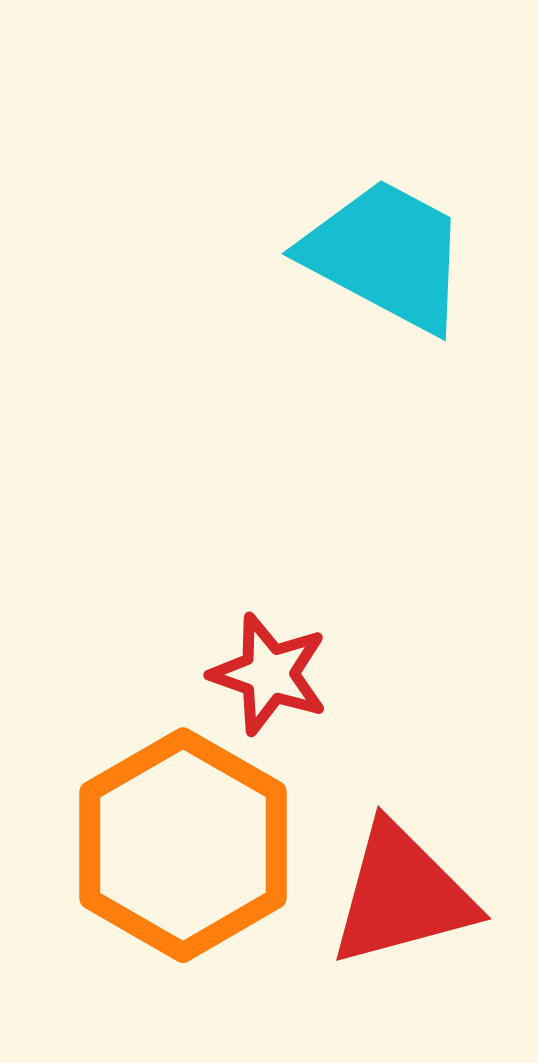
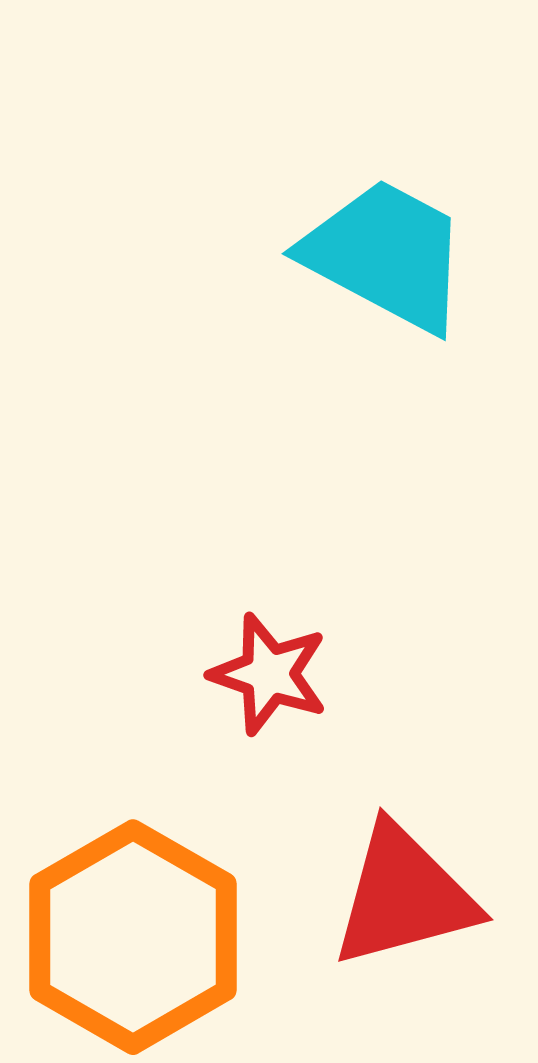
orange hexagon: moved 50 px left, 92 px down
red triangle: moved 2 px right, 1 px down
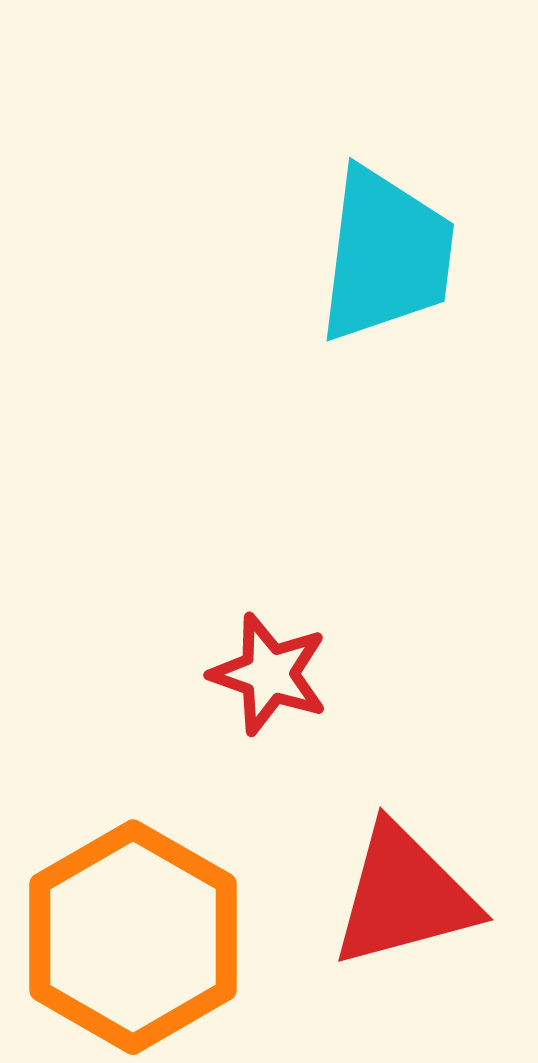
cyan trapezoid: rotated 69 degrees clockwise
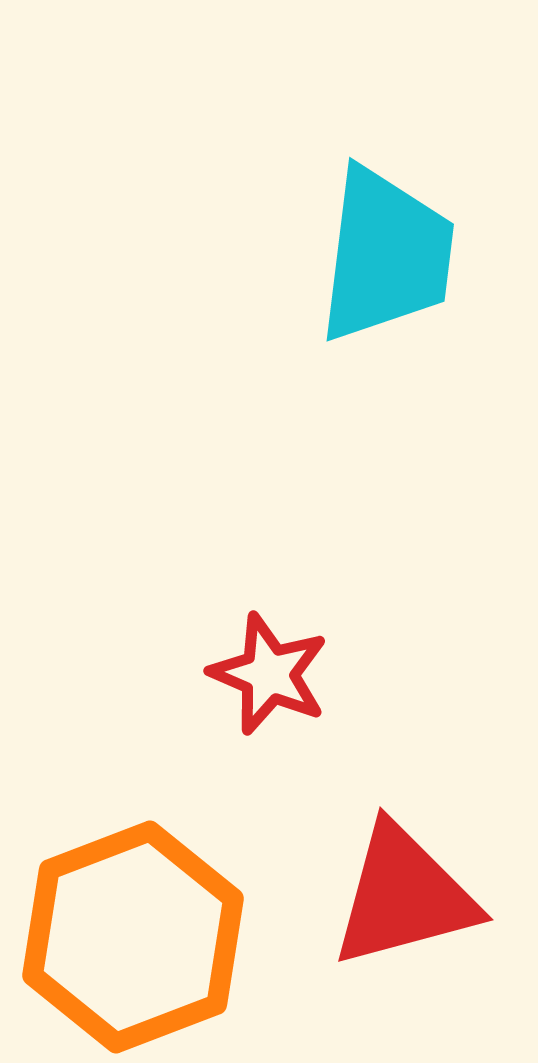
red star: rotated 4 degrees clockwise
orange hexagon: rotated 9 degrees clockwise
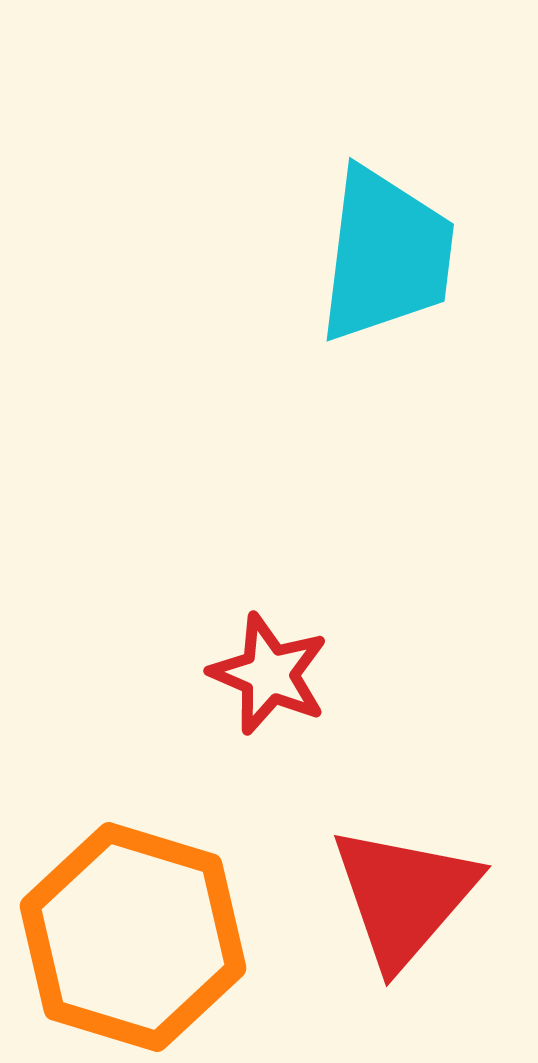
red triangle: rotated 34 degrees counterclockwise
orange hexagon: rotated 22 degrees counterclockwise
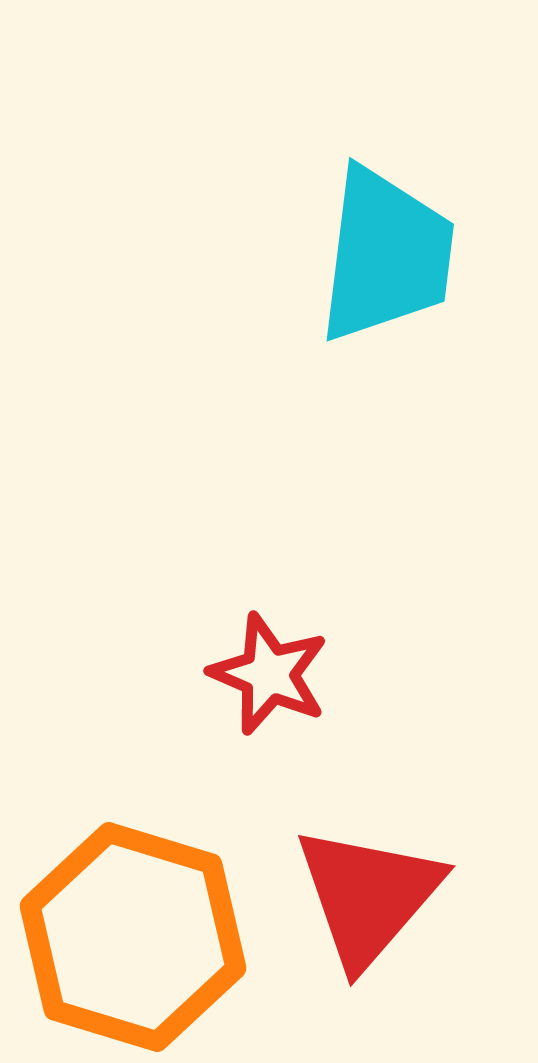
red triangle: moved 36 px left
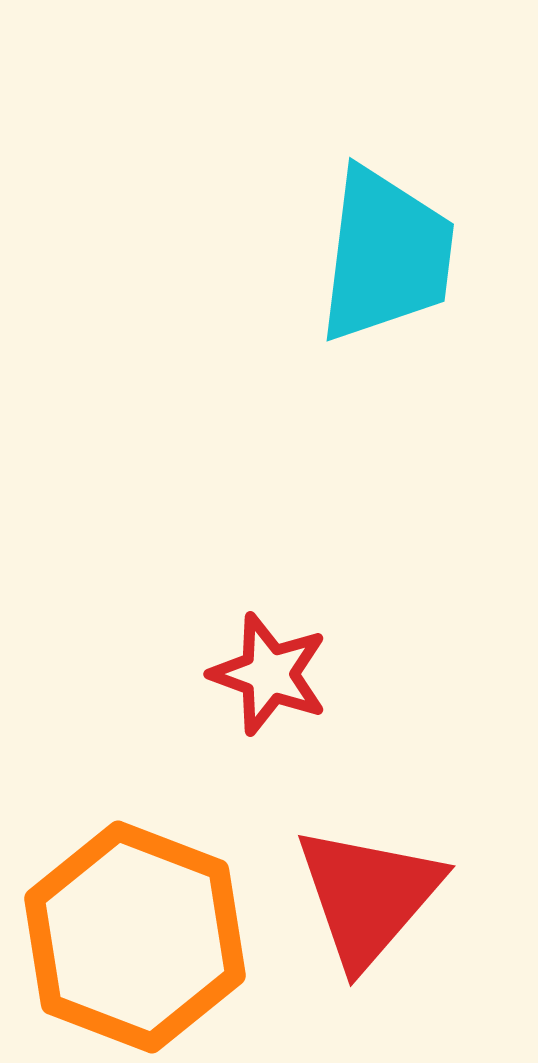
red star: rotated 3 degrees counterclockwise
orange hexagon: moved 2 px right; rotated 4 degrees clockwise
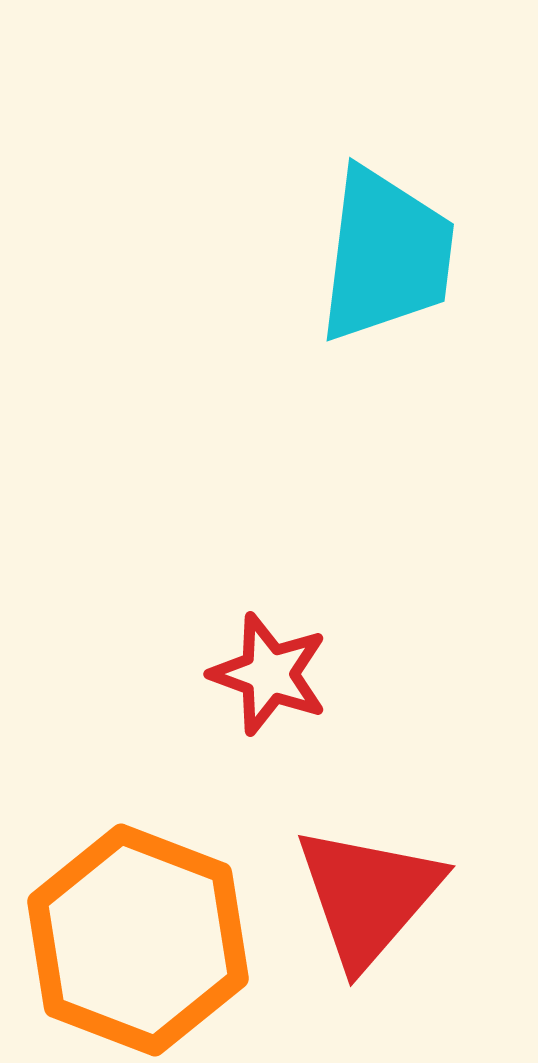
orange hexagon: moved 3 px right, 3 px down
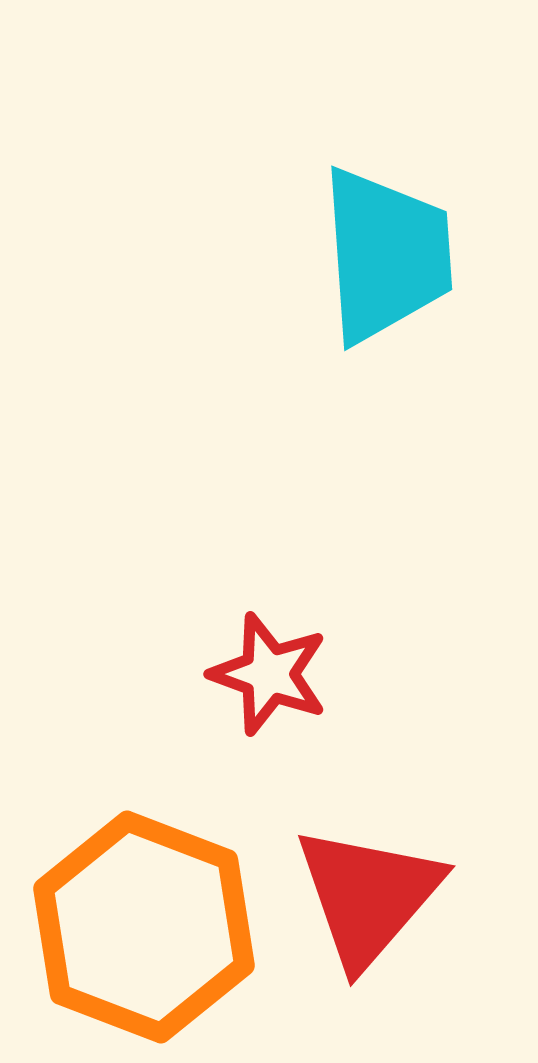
cyan trapezoid: rotated 11 degrees counterclockwise
orange hexagon: moved 6 px right, 13 px up
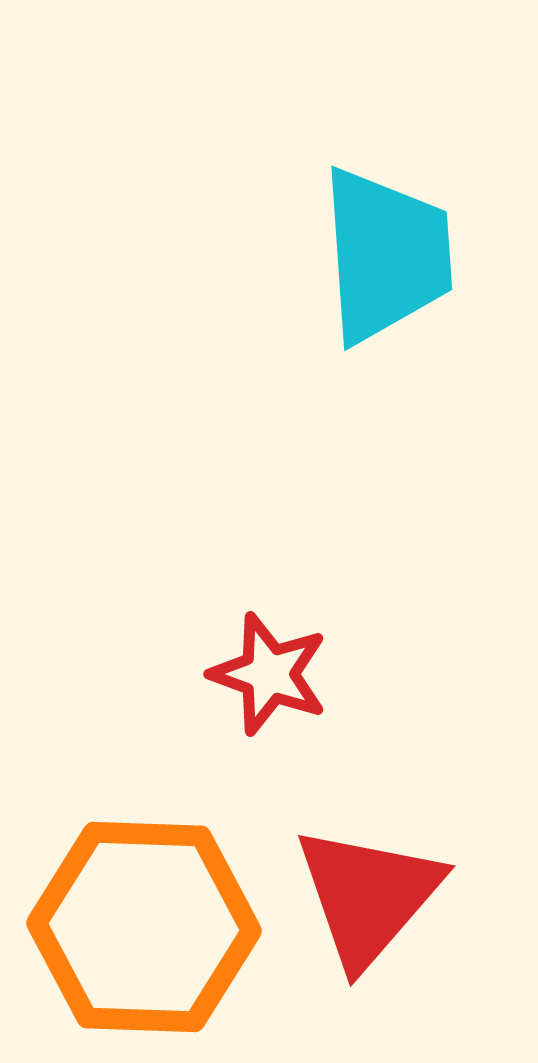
orange hexagon: rotated 19 degrees counterclockwise
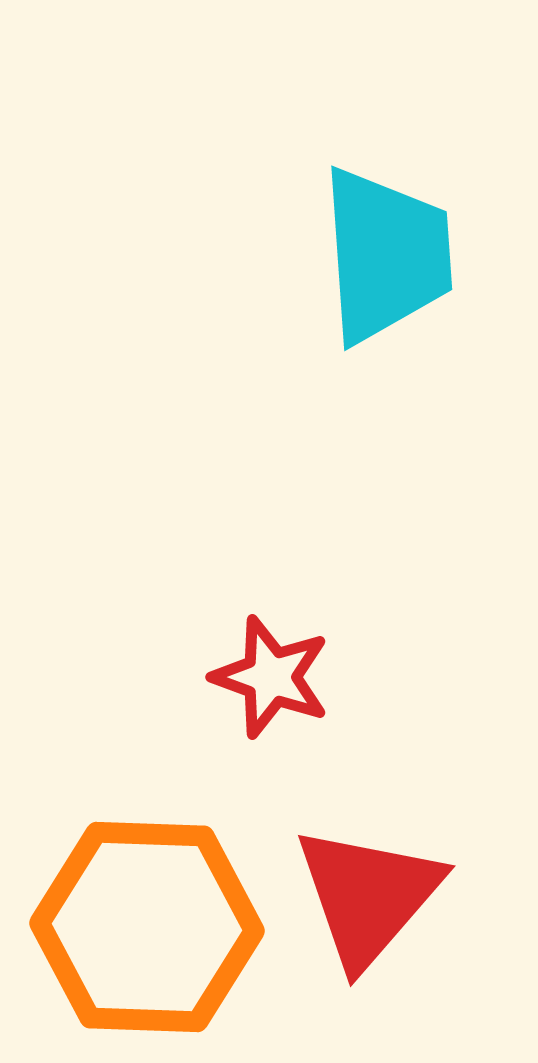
red star: moved 2 px right, 3 px down
orange hexagon: moved 3 px right
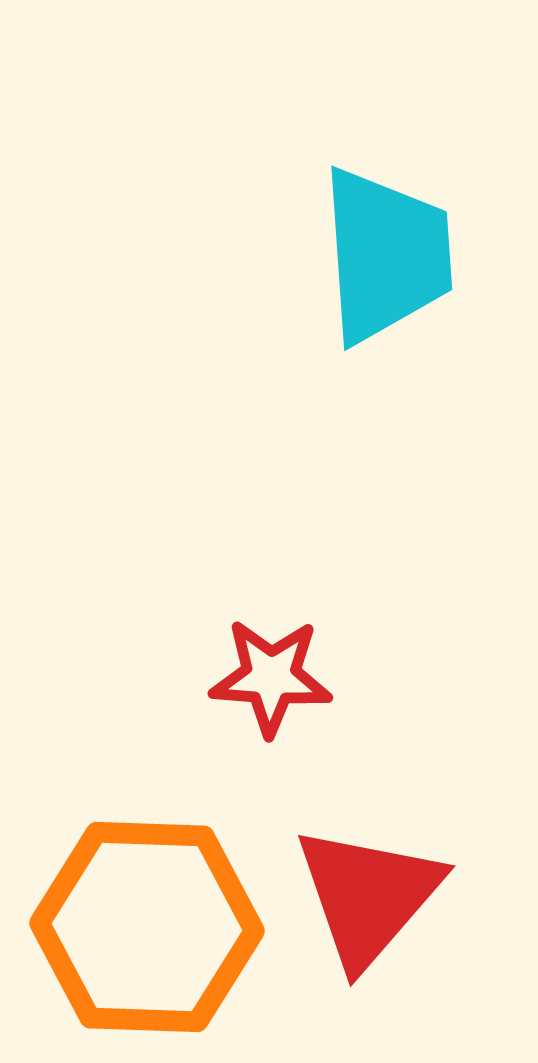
red star: rotated 16 degrees counterclockwise
